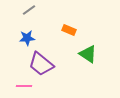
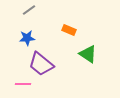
pink line: moved 1 px left, 2 px up
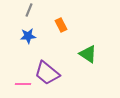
gray line: rotated 32 degrees counterclockwise
orange rectangle: moved 8 px left, 5 px up; rotated 40 degrees clockwise
blue star: moved 1 px right, 2 px up
purple trapezoid: moved 6 px right, 9 px down
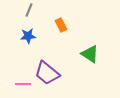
green triangle: moved 2 px right
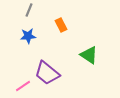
green triangle: moved 1 px left, 1 px down
pink line: moved 2 px down; rotated 35 degrees counterclockwise
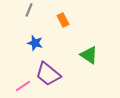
orange rectangle: moved 2 px right, 5 px up
blue star: moved 7 px right, 7 px down; rotated 21 degrees clockwise
purple trapezoid: moved 1 px right, 1 px down
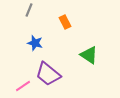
orange rectangle: moved 2 px right, 2 px down
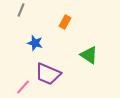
gray line: moved 8 px left
orange rectangle: rotated 56 degrees clockwise
purple trapezoid: rotated 16 degrees counterclockwise
pink line: moved 1 px down; rotated 14 degrees counterclockwise
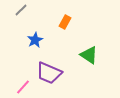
gray line: rotated 24 degrees clockwise
blue star: moved 3 px up; rotated 28 degrees clockwise
purple trapezoid: moved 1 px right, 1 px up
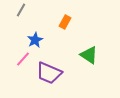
gray line: rotated 16 degrees counterclockwise
pink line: moved 28 px up
